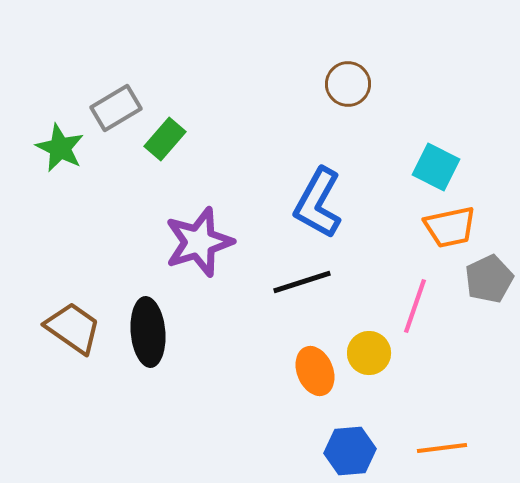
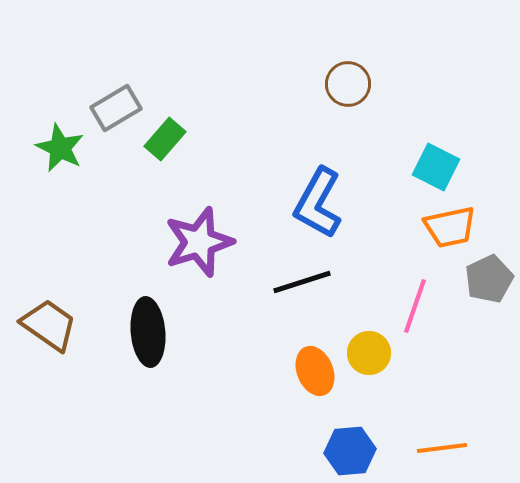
brown trapezoid: moved 24 px left, 3 px up
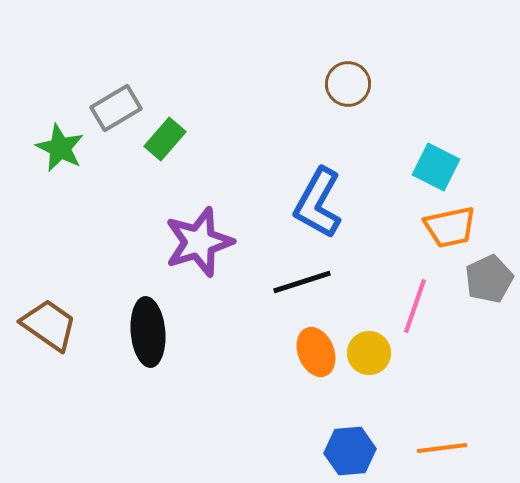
orange ellipse: moved 1 px right, 19 px up
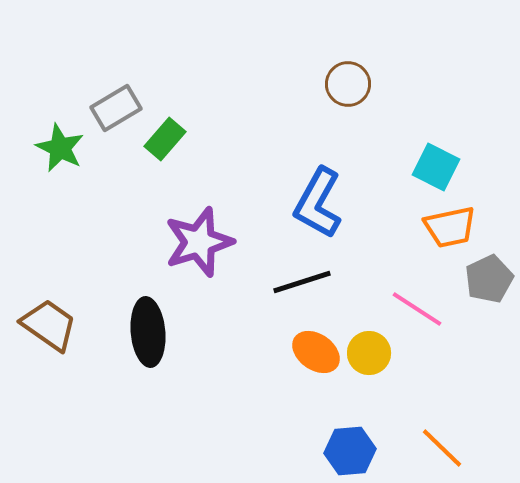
pink line: moved 2 px right, 3 px down; rotated 76 degrees counterclockwise
orange ellipse: rotated 33 degrees counterclockwise
orange line: rotated 51 degrees clockwise
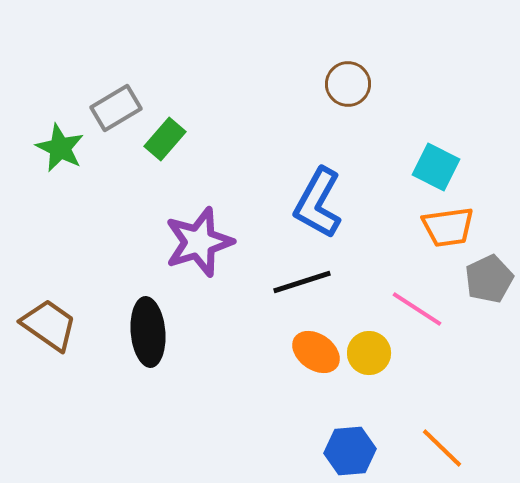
orange trapezoid: moved 2 px left; rotated 4 degrees clockwise
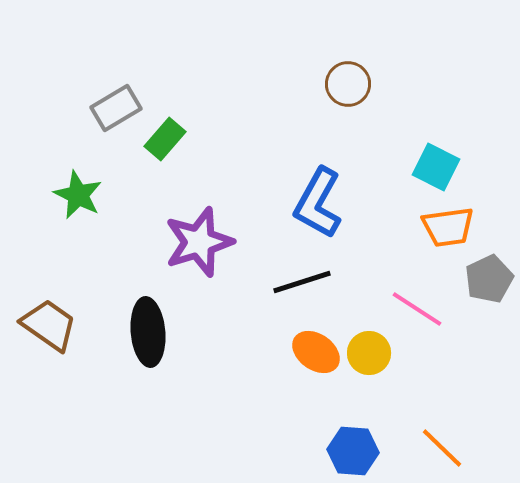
green star: moved 18 px right, 47 px down
blue hexagon: moved 3 px right; rotated 9 degrees clockwise
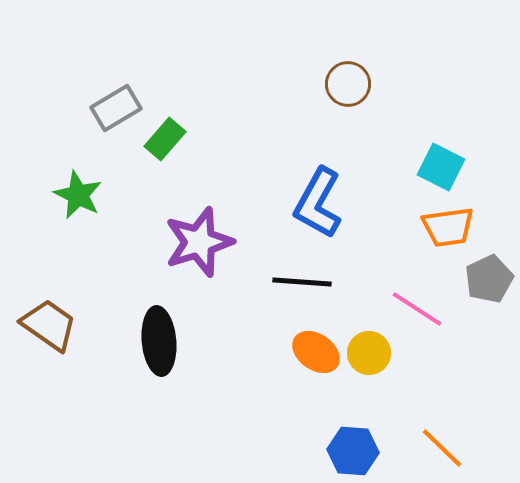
cyan square: moved 5 px right
black line: rotated 22 degrees clockwise
black ellipse: moved 11 px right, 9 px down
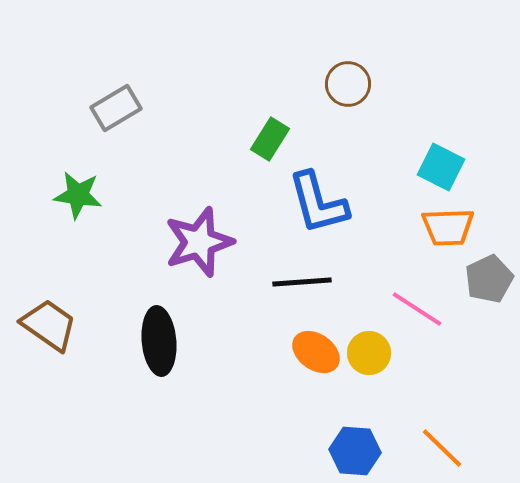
green rectangle: moved 105 px right; rotated 9 degrees counterclockwise
green star: rotated 18 degrees counterclockwise
blue L-shape: rotated 44 degrees counterclockwise
orange trapezoid: rotated 6 degrees clockwise
black line: rotated 8 degrees counterclockwise
blue hexagon: moved 2 px right
